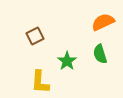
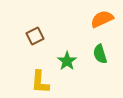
orange semicircle: moved 1 px left, 3 px up
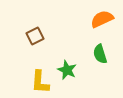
green star: moved 9 px down; rotated 12 degrees counterclockwise
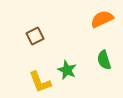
green semicircle: moved 4 px right, 6 px down
yellow L-shape: rotated 25 degrees counterclockwise
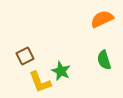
brown square: moved 10 px left, 20 px down
green star: moved 6 px left, 1 px down
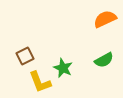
orange semicircle: moved 3 px right
green semicircle: rotated 102 degrees counterclockwise
green star: moved 2 px right, 3 px up
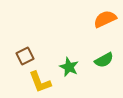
green star: moved 6 px right, 1 px up
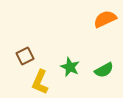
green semicircle: moved 10 px down
green star: moved 1 px right
yellow L-shape: rotated 45 degrees clockwise
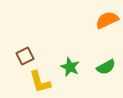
orange semicircle: moved 2 px right, 1 px down
green semicircle: moved 2 px right, 3 px up
yellow L-shape: rotated 40 degrees counterclockwise
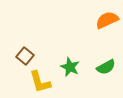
brown square: rotated 24 degrees counterclockwise
